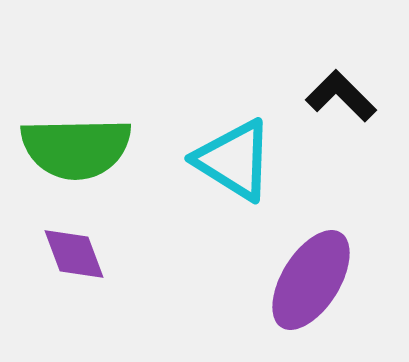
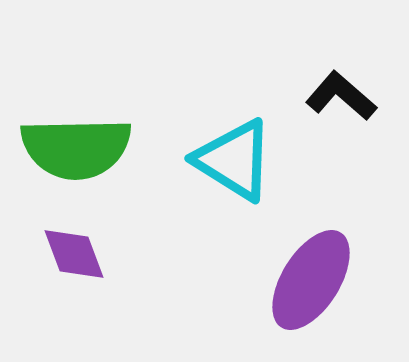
black L-shape: rotated 4 degrees counterclockwise
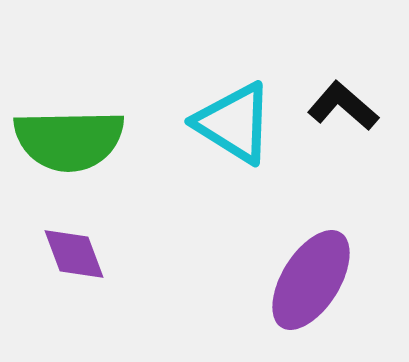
black L-shape: moved 2 px right, 10 px down
green semicircle: moved 7 px left, 8 px up
cyan triangle: moved 37 px up
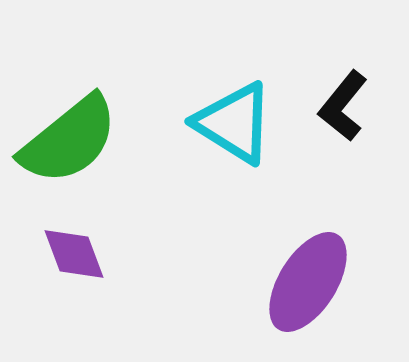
black L-shape: rotated 92 degrees counterclockwise
green semicircle: rotated 38 degrees counterclockwise
purple ellipse: moved 3 px left, 2 px down
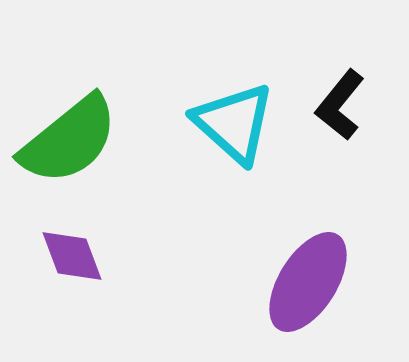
black L-shape: moved 3 px left, 1 px up
cyan triangle: rotated 10 degrees clockwise
purple diamond: moved 2 px left, 2 px down
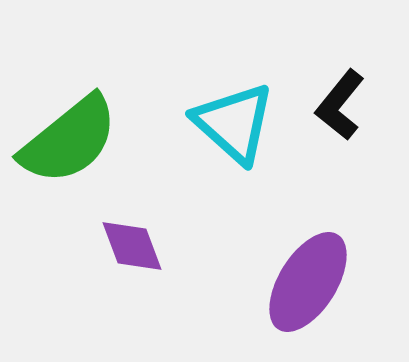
purple diamond: moved 60 px right, 10 px up
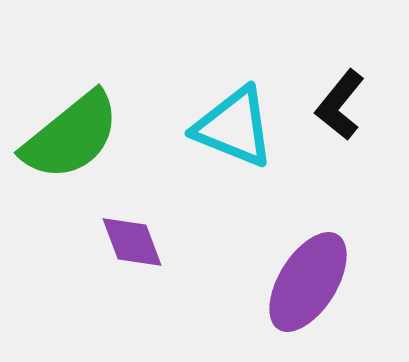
cyan triangle: moved 4 px down; rotated 20 degrees counterclockwise
green semicircle: moved 2 px right, 4 px up
purple diamond: moved 4 px up
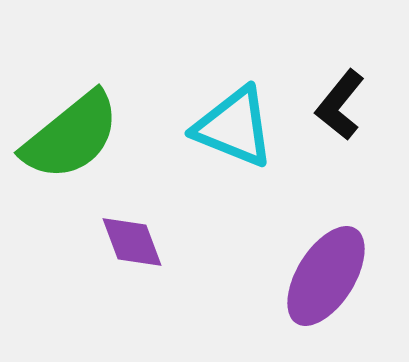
purple ellipse: moved 18 px right, 6 px up
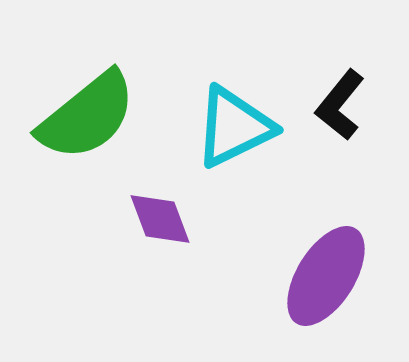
cyan triangle: rotated 48 degrees counterclockwise
green semicircle: moved 16 px right, 20 px up
purple diamond: moved 28 px right, 23 px up
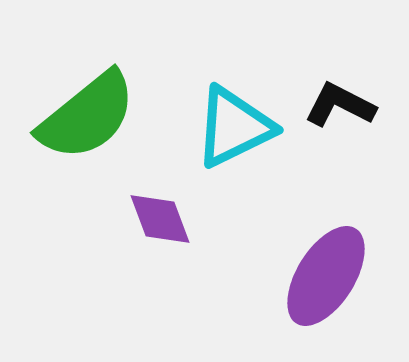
black L-shape: rotated 78 degrees clockwise
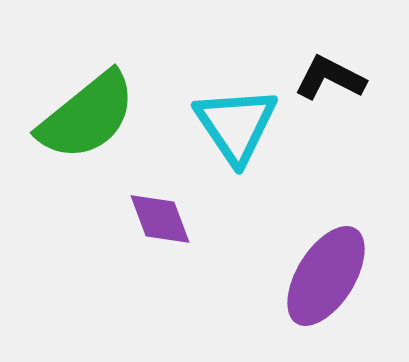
black L-shape: moved 10 px left, 27 px up
cyan triangle: moved 2 px right, 2 px up; rotated 38 degrees counterclockwise
